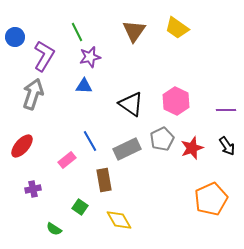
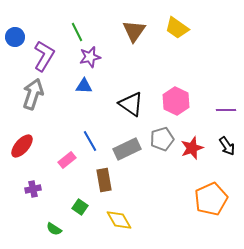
gray pentagon: rotated 10 degrees clockwise
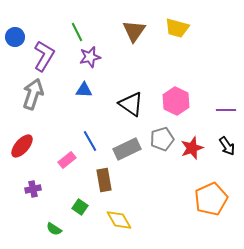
yellow trapezoid: rotated 20 degrees counterclockwise
blue triangle: moved 4 px down
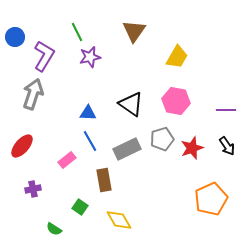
yellow trapezoid: moved 29 px down; rotated 75 degrees counterclockwise
blue triangle: moved 4 px right, 23 px down
pink hexagon: rotated 16 degrees counterclockwise
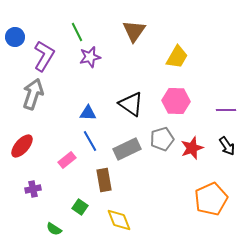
pink hexagon: rotated 8 degrees counterclockwise
yellow diamond: rotated 8 degrees clockwise
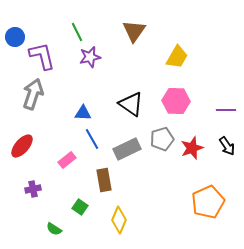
purple L-shape: moved 2 px left; rotated 44 degrees counterclockwise
blue triangle: moved 5 px left
blue line: moved 2 px right, 2 px up
orange pentagon: moved 3 px left, 3 px down
yellow diamond: rotated 44 degrees clockwise
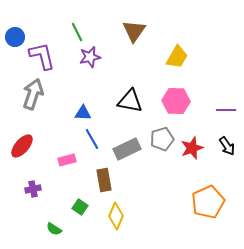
black triangle: moved 1 px left, 3 px up; rotated 24 degrees counterclockwise
pink rectangle: rotated 24 degrees clockwise
yellow diamond: moved 3 px left, 4 px up
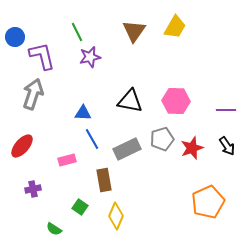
yellow trapezoid: moved 2 px left, 30 px up
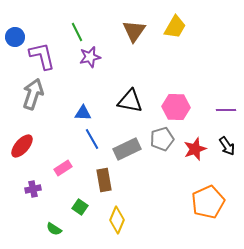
pink hexagon: moved 6 px down
red star: moved 3 px right, 1 px down
pink rectangle: moved 4 px left, 8 px down; rotated 18 degrees counterclockwise
yellow diamond: moved 1 px right, 4 px down
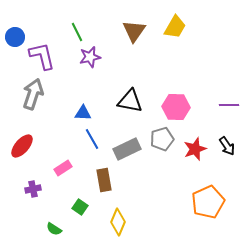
purple line: moved 3 px right, 5 px up
yellow diamond: moved 1 px right, 2 px down
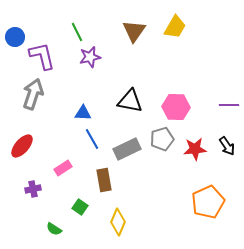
red star: rotated 15 degrees clockwise
